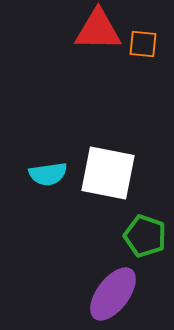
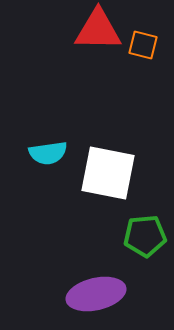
orange square: moved 1 px down; rotated 8 degrees clockwise
cyan semicircle: moved 21 px up
green pentagon: rotated 24 degrees counterclockwise
purple ellipse: moved 17 px left; rotated 40 degrees clockwise
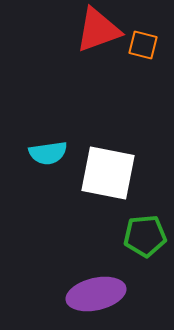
red triangle: rotated 21 degrees counterclockwise
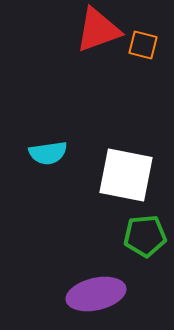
white square: moved 18 px right, 2 px down
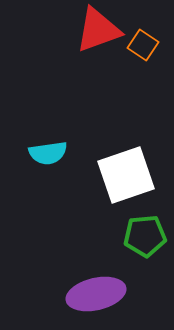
orange square: rotated 20 degrees clockwise
white square: rotated 30 degrees counterclockwise
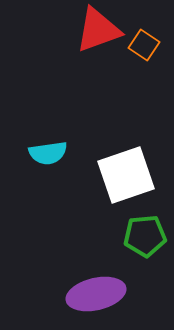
orange square: moved 1 px right
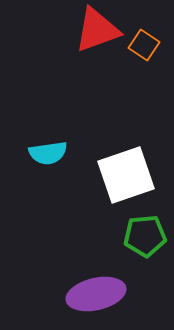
red triangle: moved 1 px left
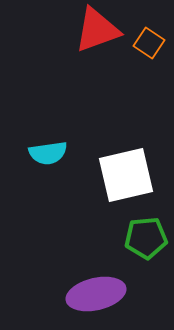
orange square: moved 5 px right, 2 px up
white square: rotated 6 degrees clockwise
green pentagon: moved 1 px right, 2 px down
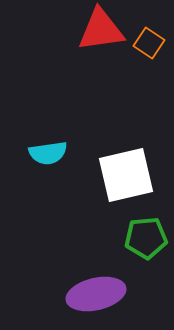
red triangle: moved 4 px right; rotated 12 degrees clockwise
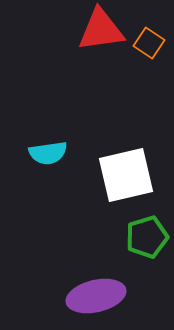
green pentagon: moved 1 px right, 1 px up; rotated 12 degrees counterclockwise
purple ellipse: moved 2 px down
